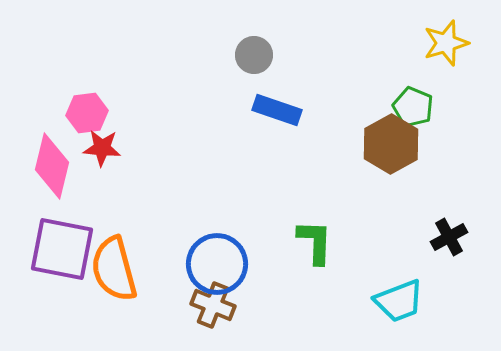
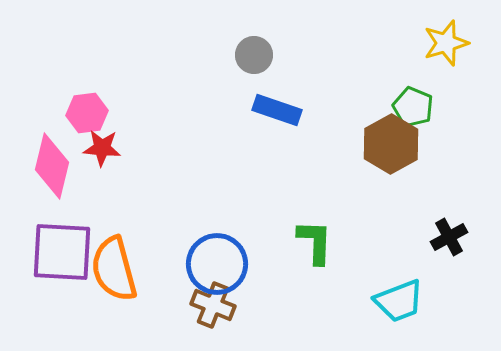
purple square: moved 3 px down; rotated 8 degrees counterclockwise
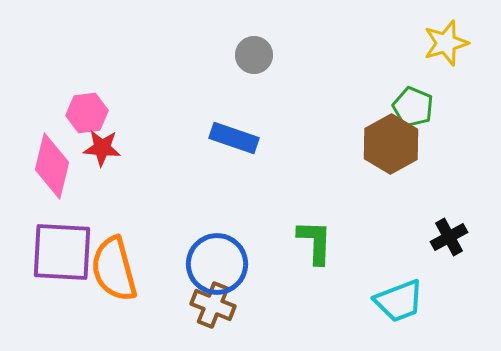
blue rectangle: moved 43 px left, 28 px down
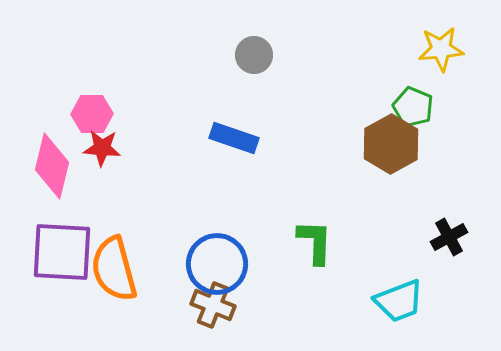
yellow star: moved 5 px left, 6 px down; rotated 12 degrees clockwise
pink hexagon: moved 5 px right, 1 px down; rotated 6 degrees clockwise
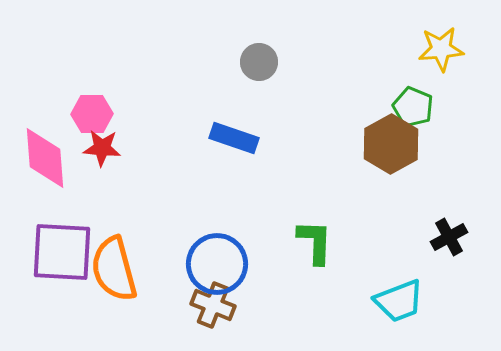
gray circle: moved 5 px right, 7 px down
pink diamond: moved 7 px left, 8 px up; rotated 18 degrees counterclockwise
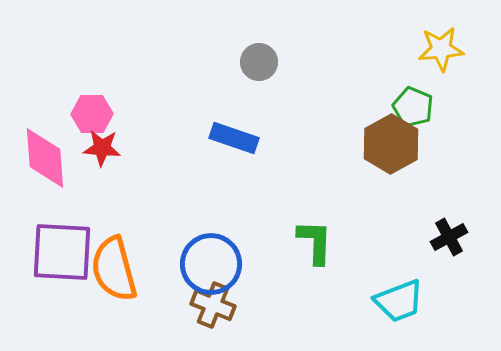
blue circle: moved 6 px left
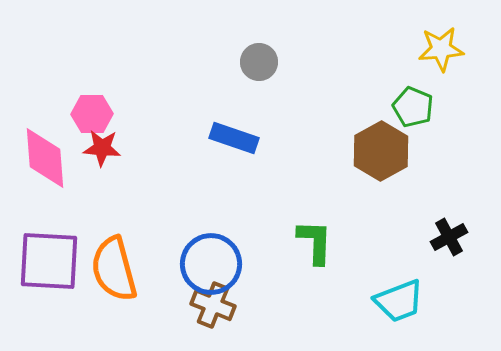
brown hexagon: moved 10 px left, 7 px down
purple square: moved 13 px left, 9 px down
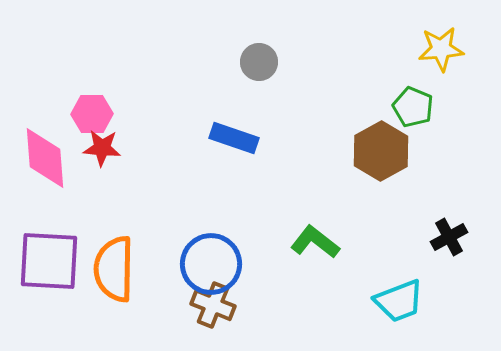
green L-shape: rotated 54 degrees counterclockwise
orange semicircle: rotated 16 degrees clockwise
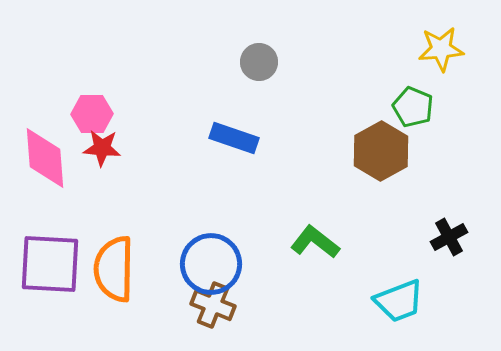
purple square: moved 1 px right, 3 px down
